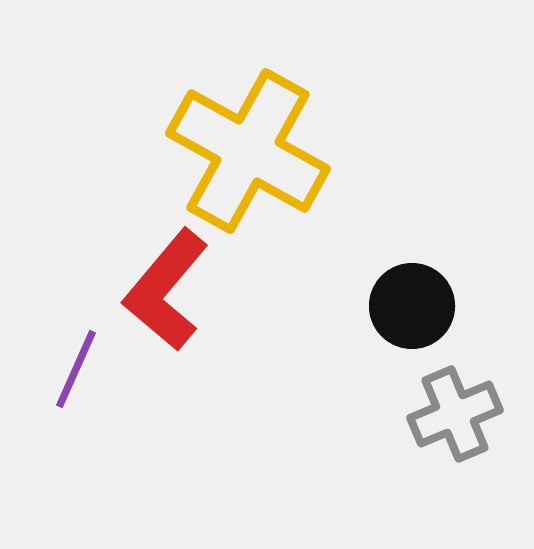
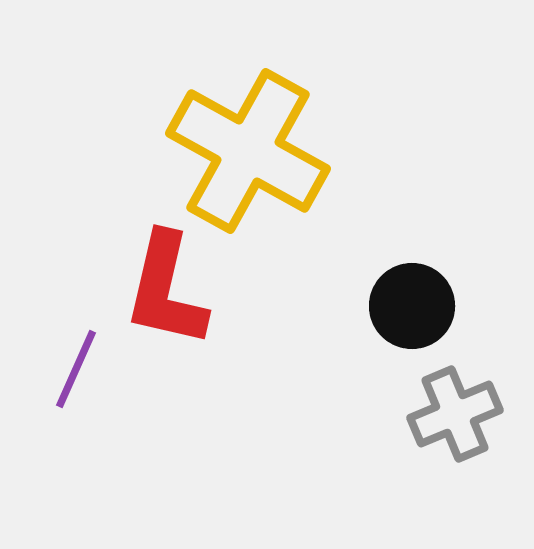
red L-shape: rotated 27 degrees counterclockwise
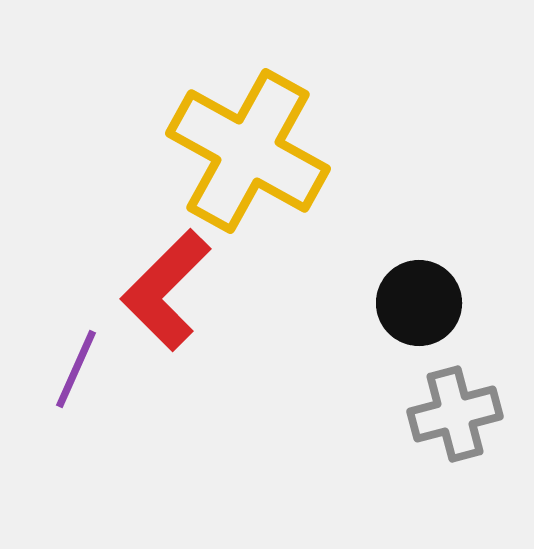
red L-shape: rotated 32 degrees clockwise
black circle: moved 7 px right, 3 px up
gray cross: rotated 8 degrees clockwise
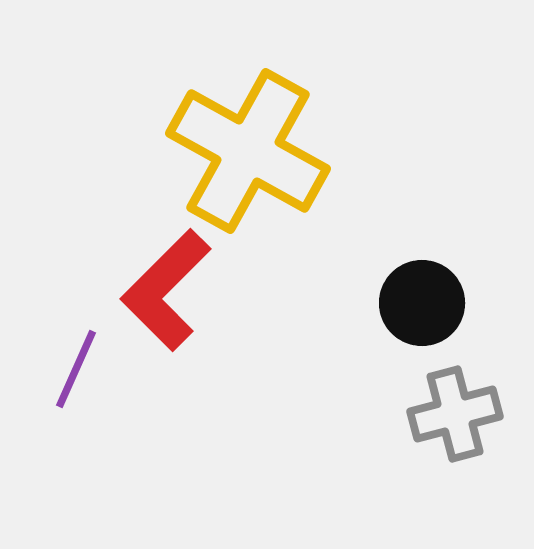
black circle: moved 3 px right
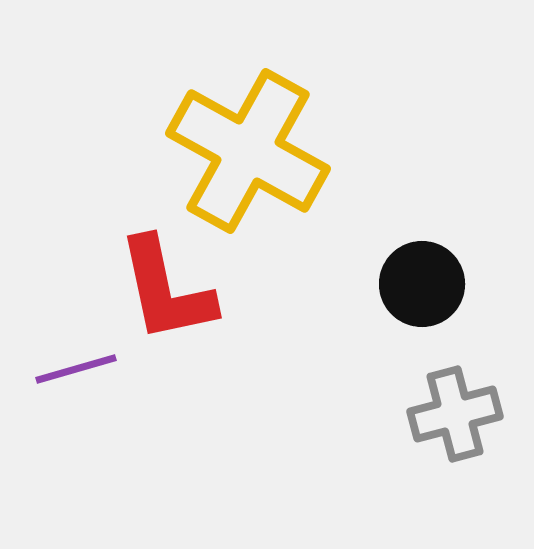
red L-shape: rotated 57 degrees counterclockwise
black circle: moved 19 px up
purple line: rotated 50 degrees clockwise
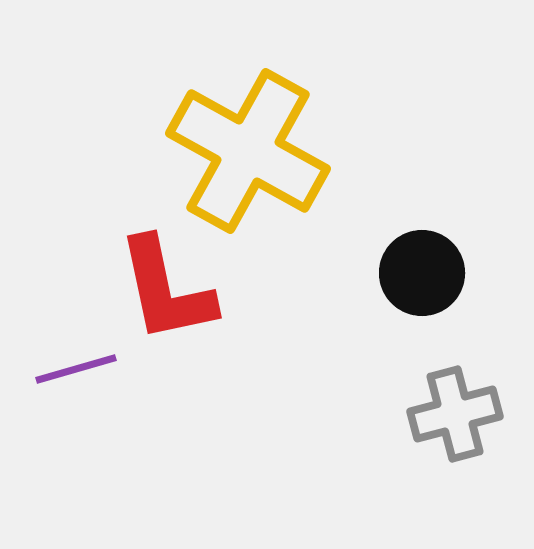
black circle: moved 11 px up
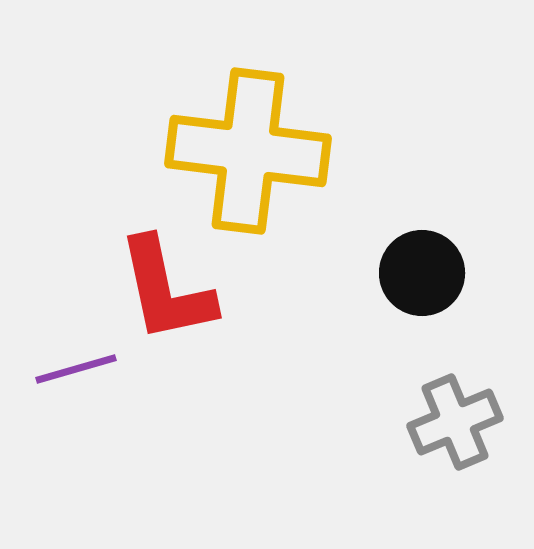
yellow cross: rotated 22 degrees counterclockwise
gray cross: moved 8 px down; rotated 8 degrees counterclockwise
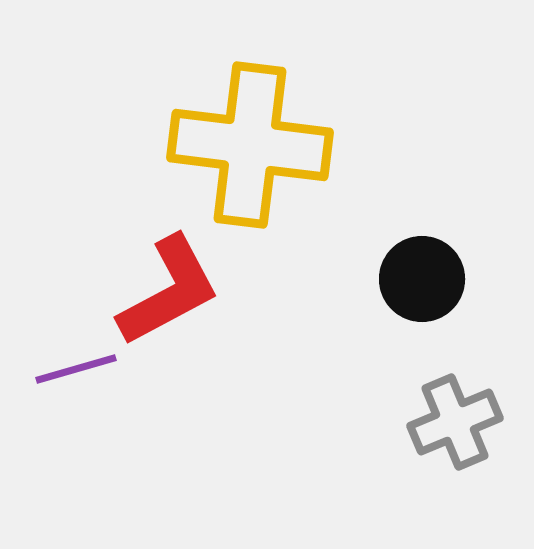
yellow cross: moved 2 px right, 6 px up
black circle: moved 6 px down
red L-shape: moved 3 px right, 1 px down; rotated 106 degrees counterclockwise
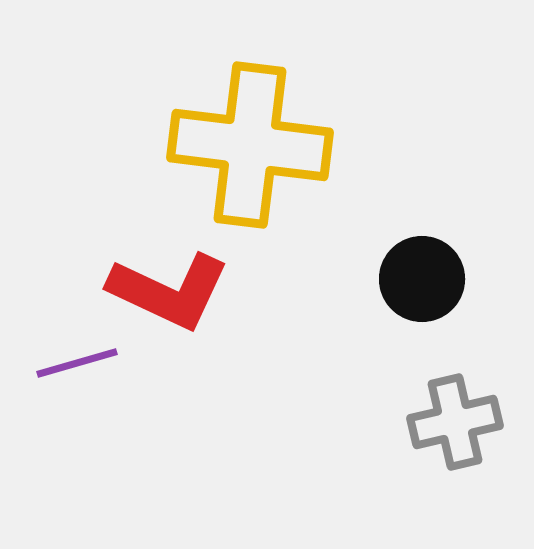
red L-shape: rotated 53 degrees clockwise
purple line: moved 1 px right, 6 px up
gray cross: rotated 10 degrees clockwise
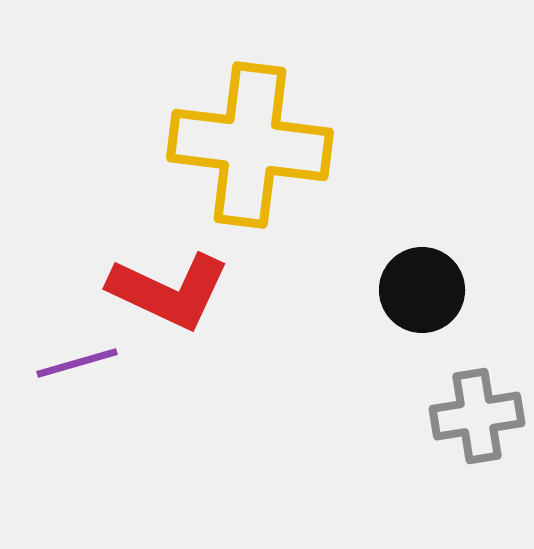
black circle: moved 11 px down
gray cross: moved 22 px right, 6 px up; rotated 4 degrees clockwise
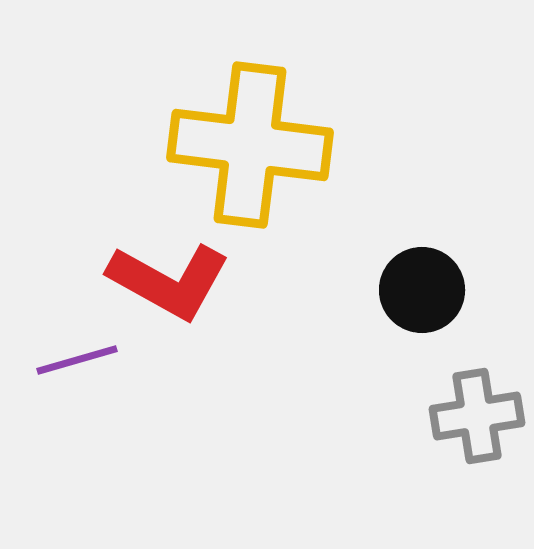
red L-shape: moved 10 px up; rotated 4 degrees clockwise
purple line: moved 3 px up
